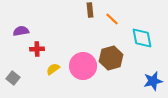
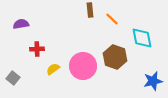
purple semicircle: moved 7 px up
brown hexagon: moved 4 px right, 1 px up; rotated 25 degrees counterclockwise
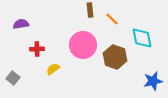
pink circle: moved 21 px up
